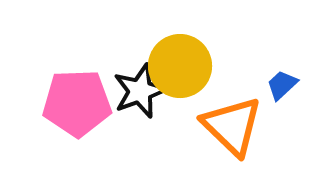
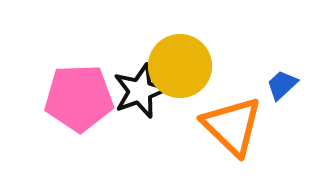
pink pentagon: moved 2 px right, 5 px up
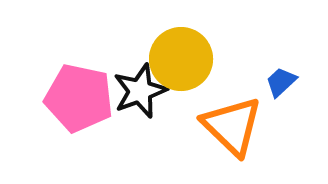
yellow circle: moved 1 px right, 7 px up
blue trapezoid: moved 1 px left, 3 px up
pink pentagon: rotated 14 degrees clockwise
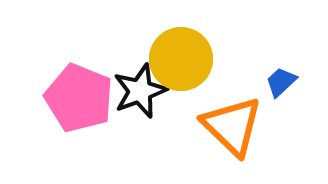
pink pentagon: rotated 10 degrees clockwise
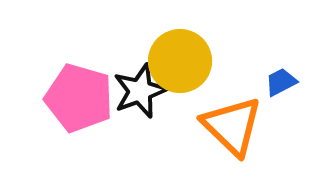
yellow circle: moved 1 px left, 2 px down
blue trapezoid: rotated 16 degrees clockwise
pink pentagon: rotated 6 degrees counterclockwise
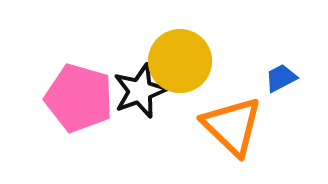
blue trapezoid: moved 4 px up
